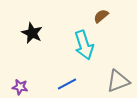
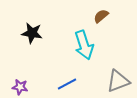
black star: rotated 15 degrees counterclockwise
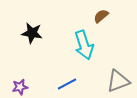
purple star: rotated 21 degrees counterclockwise
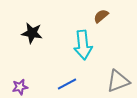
cyan arrow: moved 1 px left; rotated 12 degrees clockwise
